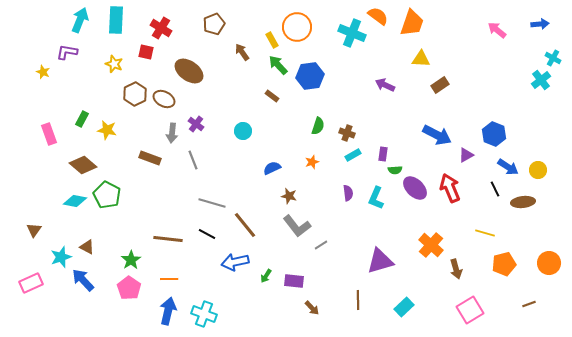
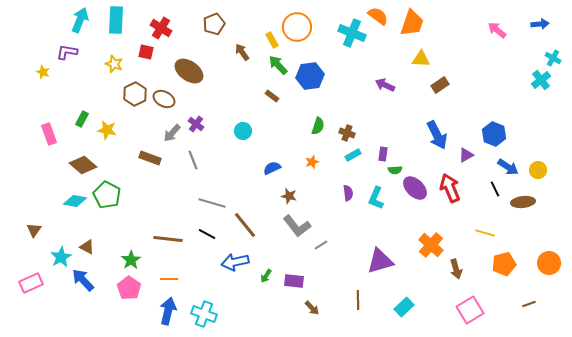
gray arrow at (172, 133): rotated 36 degrees clockwise
blue arrow at (437, 135): rotated 36 degrees clockwise
cyan star at (61, 257): rotated 10 degrees counterclockwise
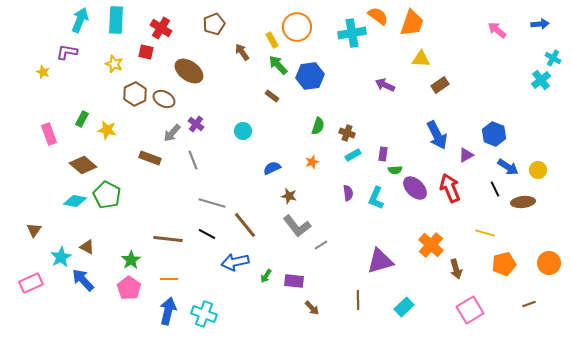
cyan cross at (352, 33): rotated 32 degrees counterclockwise
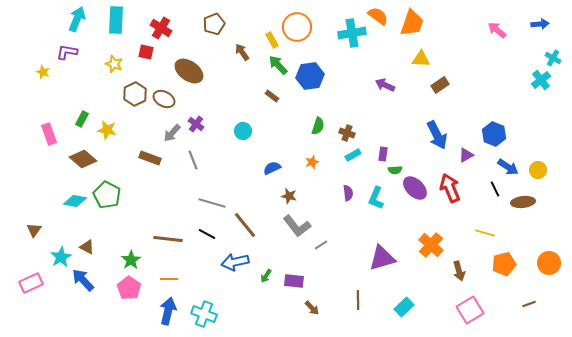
cyan arrow at (80, 20): moved 3 px left, 1 px up
brown diamond at (83, 165): moved 6 px up
purple triangle at (380, 261): moved 2 px right, 3 px up
brown arrow at (456, 269): moved 3 px right, 2 px down
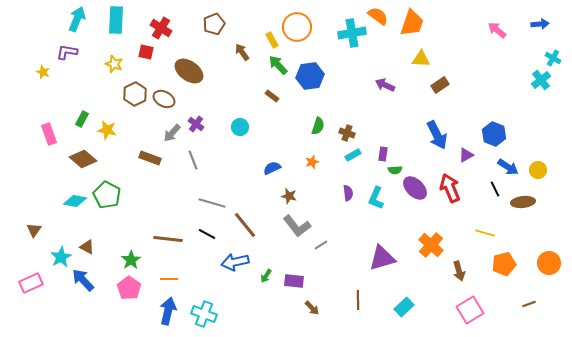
cyan circle at (243, 131): moved 3 px left, 4 px up
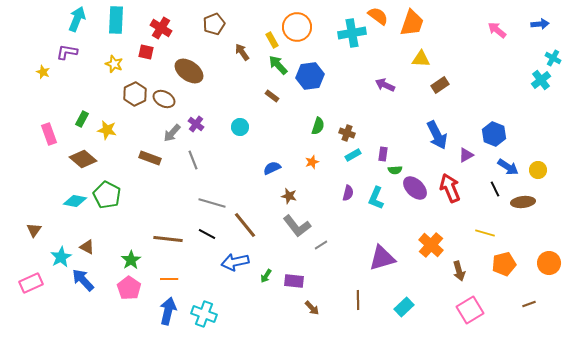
purple semicircle at (348, 193): rotated 21 degrees clockwise
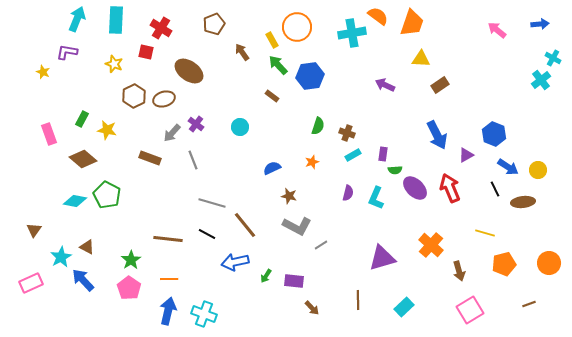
brown hexagon at (135, 94): moved 1 px left, 2 px down
brown ellipse at (164, 99): rotated 45 degrees counterclockwise
gray L-shape at (297, 226): rotated 24 degrees counterclockwise
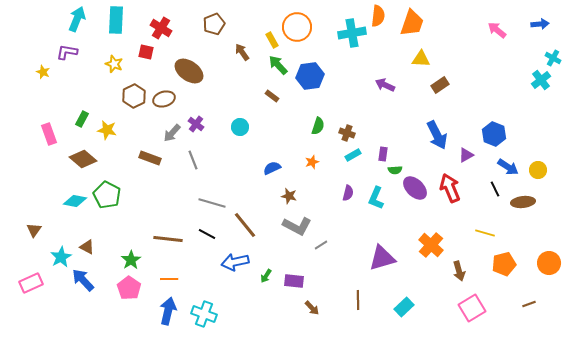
orange semicircle at (378, 16): rotated 60 degrees clockwise
pink square at (470, 310): moved 2 px right, 2 px up
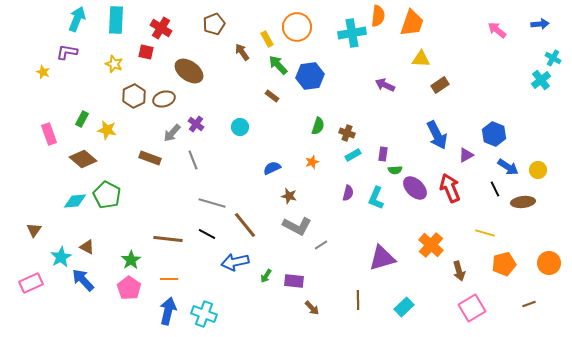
yellow rectangle at (272, 40): moved 5 px left, 1 px up
cyan diamond at (75, 201): rotated 15 degrees counterclockwise
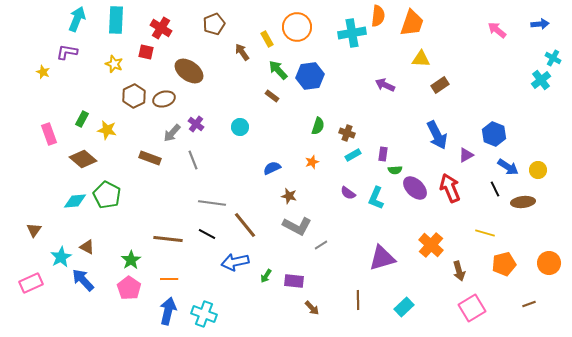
green arrow at (278, 65): moved 5 px down
purple semicircle at (348, 193): rotated 112 degrees clockwise
gray line at (212, 203): rotated 8 degrees counterclockwise
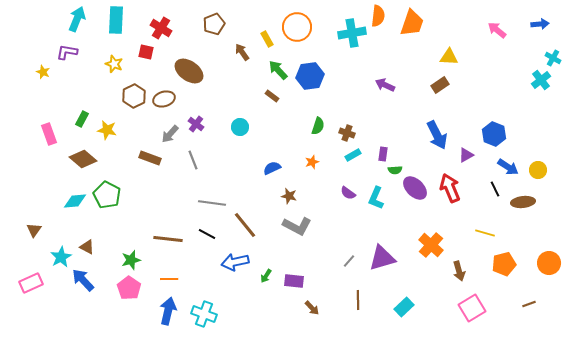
yellow triangle at (421, 59): moved 28 px right, 2 px up
gray arrow at (172, 133): moved 2 px left, 1 px down
gray line at (321, 245): moved 28 px right, 16 px down; rotated 16 degrees counterclockwise
green star at (131, 260): rotated 18 degrees clockwise
